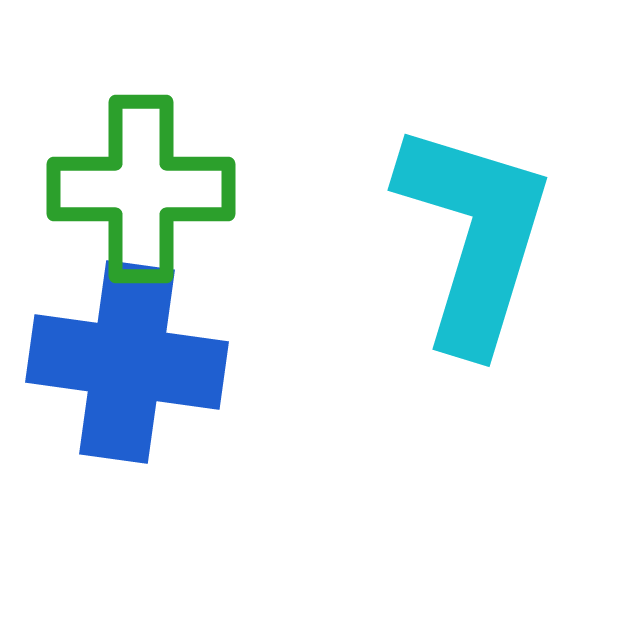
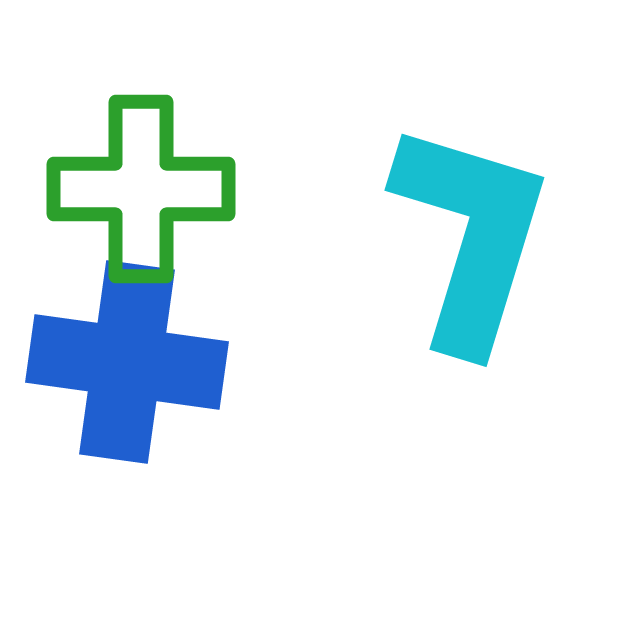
cyan L-shape: moved 3 px left
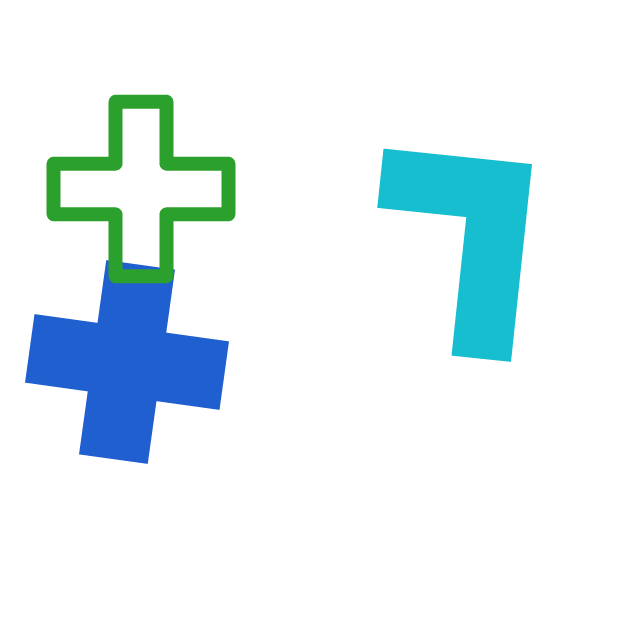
cyan L-shape: rotated 11 degrees counterclockwise
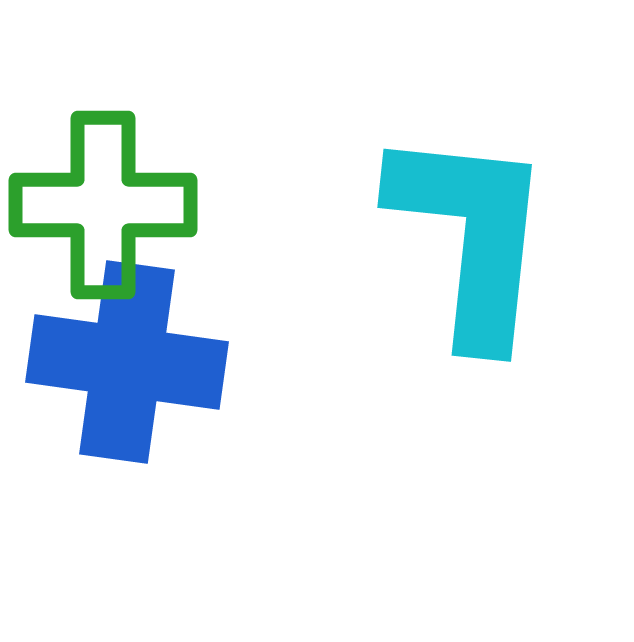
green cross: moved 38 px left, 16 px down
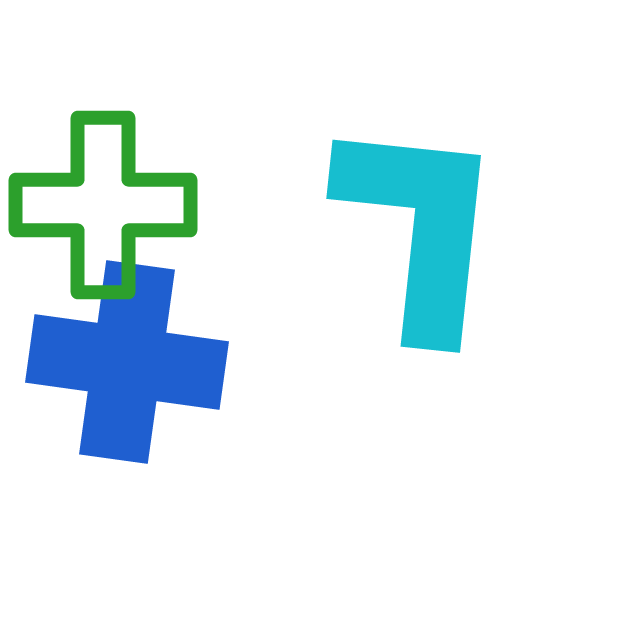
cyan L-shape: moved 51 px left, 9 px up
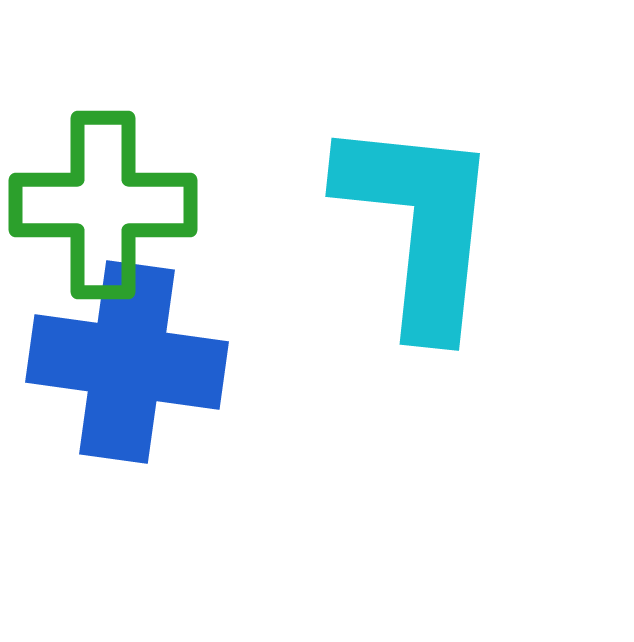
cyan L-shape: moved 1 px left, 2 px up
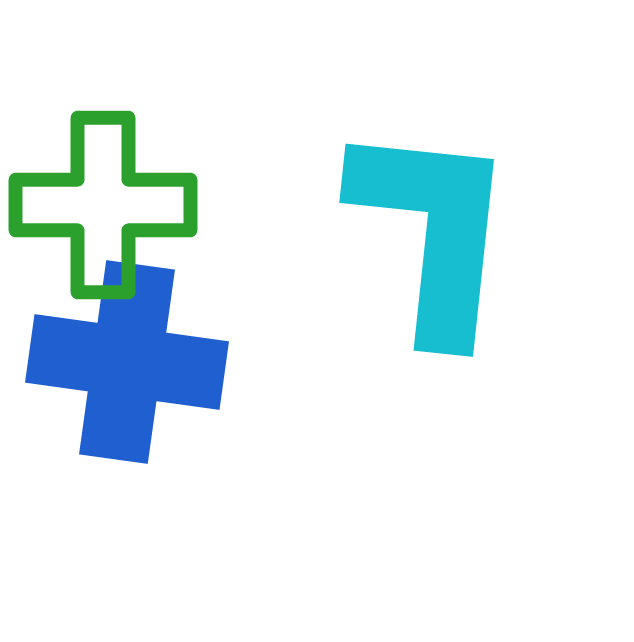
cyan L-shape: moved 14 px right, 6 px down
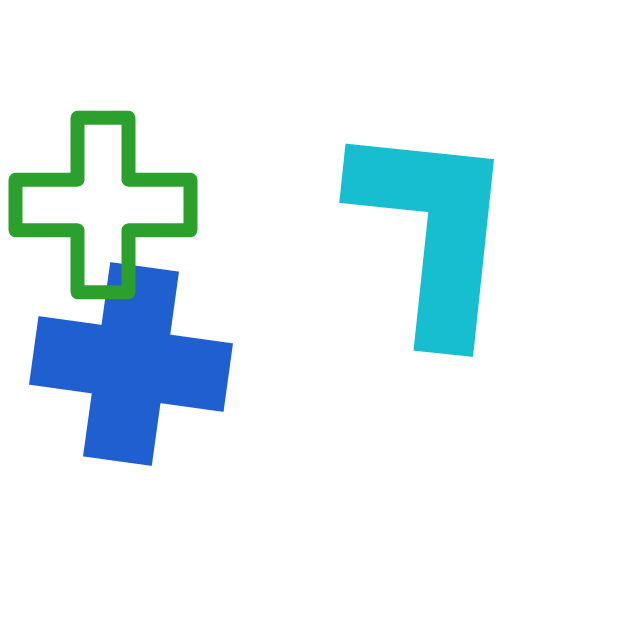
blue cross: moved 4 px right, 2 px down
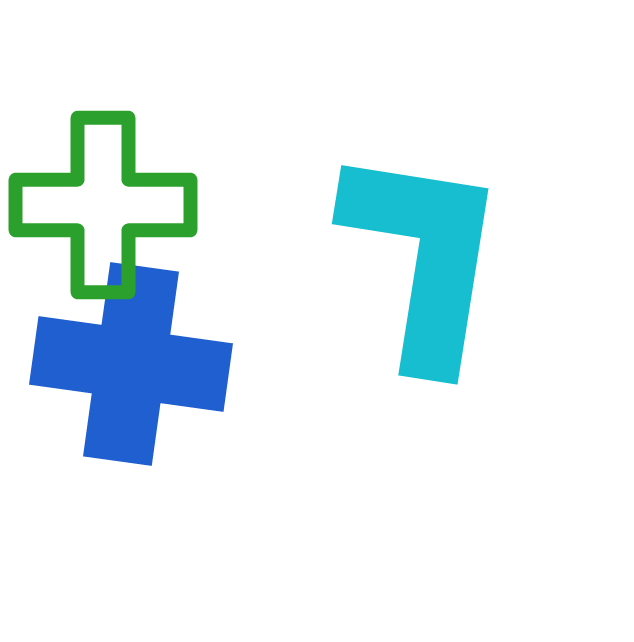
cyan L-shape: moved 9 px left, 26 px down; rotated 3 degrees clockwise
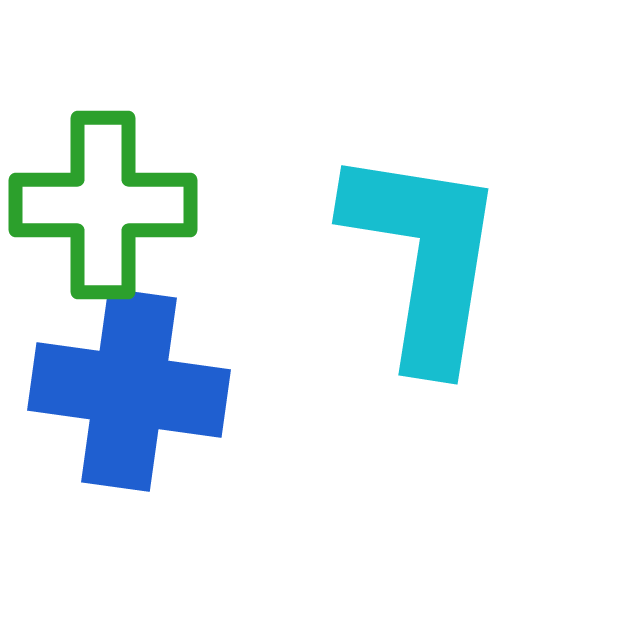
blue cross: moved 2 px left, 26 px down
